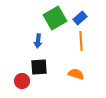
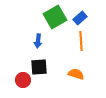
green square: moved 1 px up
red circle: moved 1 px right, 1 px up
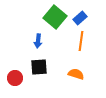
green square: rotated 20 degrees counterclockwise
orange line: rotated 12 degrees clockwise
red circle: moved 8 px left, 2 px up
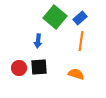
red circle: moved 4 px right, 10 px up
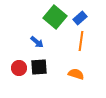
blue arrow: moved 1 px left, 1 px down; rotated 56 degrees counterclockwise
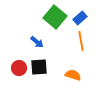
orange line: rotated 18 degrees counterclockwise
orange semicircle: moved 3 px left, 1 px down
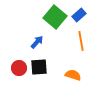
blue rectangle: moved 1 px left, 3 px up
blue arrow: rotated 88 degrees counterclockwise
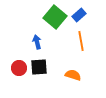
blue arrow: rotated 56 degrees counterclockwise
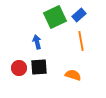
green square: rotated 25 degrees clockwise
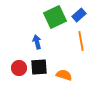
orange semicircle: moved 9 px left
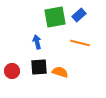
green square: rotated 15 degrees clockwise
orange line: moved 1 px left, 2 px down; rotated 66 degrees counterclockwise
red circle: moved 7 px left, 3 px down
orange semicircle: moved 4 px left, 3 px up
